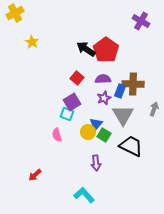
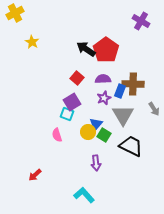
gray arrow: rotated 128 degrees clockwise
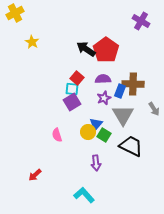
cyan square: moved 5 px right, 25 px up; rotated 16 degrees counterclockwise
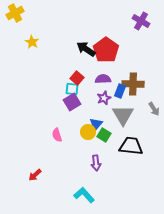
black trapezoid: rotated 20 degrees counterclockwise
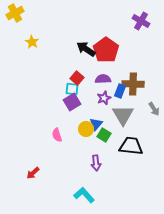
yellow circle: moved 2 px left, 3 px up
red arrow: moved 2 px left, 2 px up
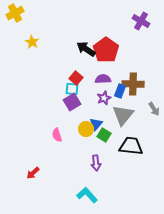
red square: moved 1 px left
gray triangle: rotated 10 degrees clockwise
cyan L-shape: moved 3 px right
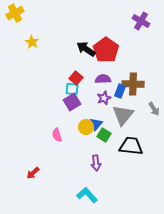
yellow circle: moved 2 px up
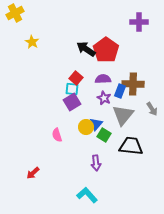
purple cross: moved 2 px left, 1 px down; rotated 30 degrees counterclockwise
purple star: rotated 24 degrees counterclockwise
gray arrow: moved 2 px left
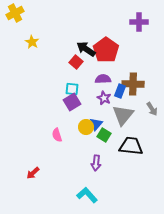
red square: moved 16 px up
purple arrow: rotated 14 degrees clockwise
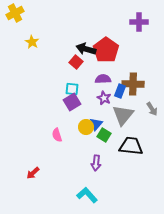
black arrow: rotated 18 degrees counterclockwise
